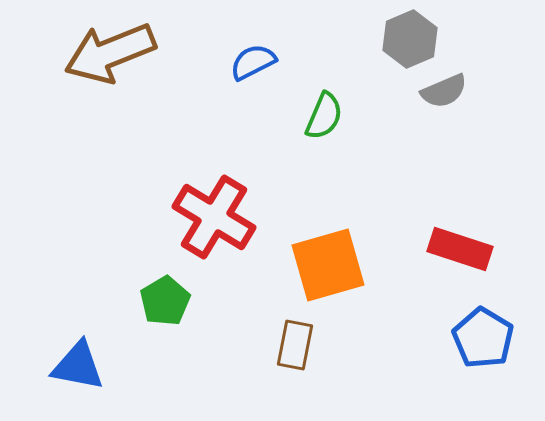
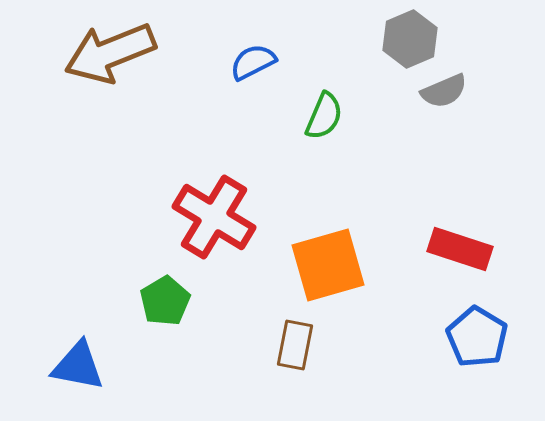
blue pentagon: moved 6 px left, 1 px up
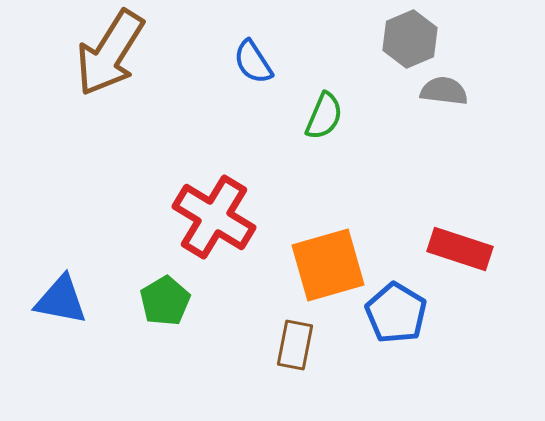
brown arrow: rotated 36 degrees counterclockwise
blue semicircle: rotated 96 degrees counterclockwise
gray semicircle: rotated 150 degrees counterclockwise
blue pentagon: moved 81 px left, 24 px up
blue triangle: moved 17 px left, 66 px up
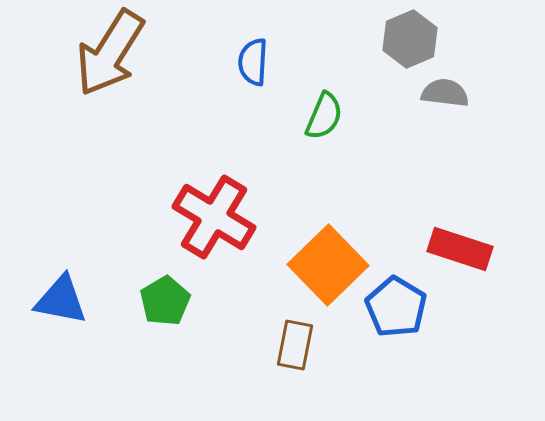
blue semicircle: rotated 36 degrees clockwise
gray semicircle: moved 1 px right, 2 px down
orange square: rotated 28 degrees counterclockwise
blue pentagon: moved 6 px up
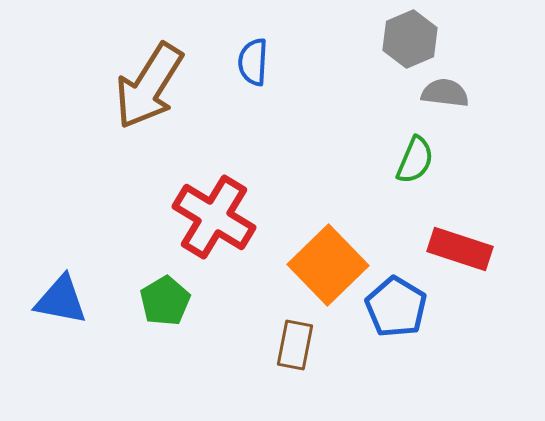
brown arrow: moved 39 px right, 33 px down
green semicircle: moved 91 px right, 44 px down
